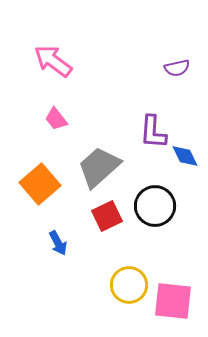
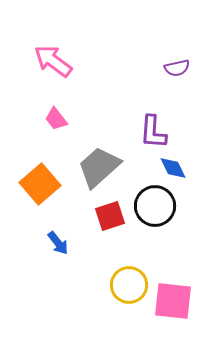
blue diamond: moved 12 px left, 12 px down
red square: moved 3 px right; rotated 8 degrees clockwise
blue arrow: rotated 10 degrees counterclockwise
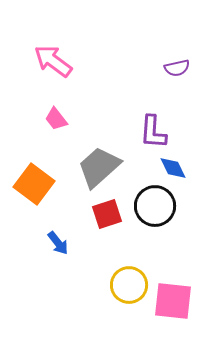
orange square: moved 6 px left; rotated 12 degrees counterclockwise
red square: moved 3 px left, 2 px up
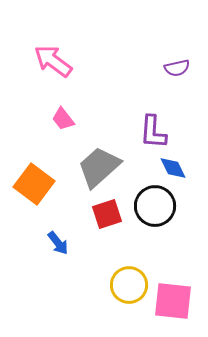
pink trapezoid: moved 7 px right
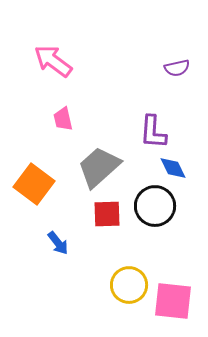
pink trapezoid: rotated 25 degrees clockwise
red square: rotated 16 degrees clockwise
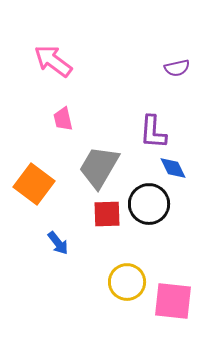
gray trapezoid: rotated 18 degrees counterclockwise
black circle: moved 6 px left, 2 px up
yellow circle: moved 2 px left, 3 px up
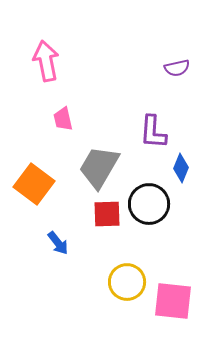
pink arrow: moved 7 px left; rotated 42 degrees clockwise
blue diamond: moved 8 px right; rotated 48 degrees clockwise
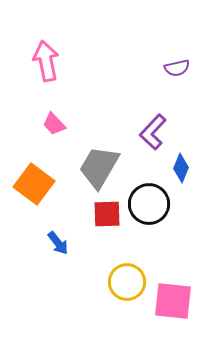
pink trapezoid: moved 9 px left, 5 px down; rotated 30 degrees counterclockwise
purple L-shape: rotated 39 degrees clockwise
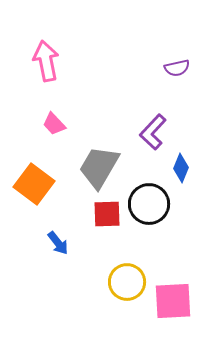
pink square: rotated 9 degrees counterclockwise
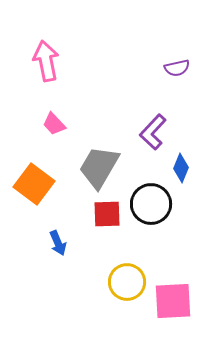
black circle: moved 2 px right
blue arrow: rotated 15 degrees clockwise
